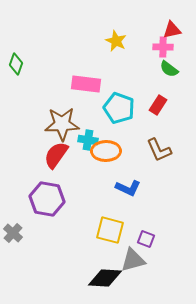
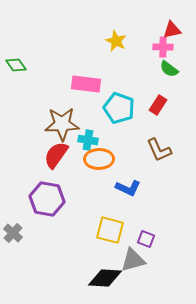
green diamond: moved 1 px down; rotated 55 degrees counterclockwise
orange ellipse: moved 7 px left, 8 px down
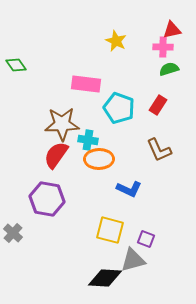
green semicircle: rotated 126 degrees clockwise
blue L-shape: moved 1 px right, 1 px down
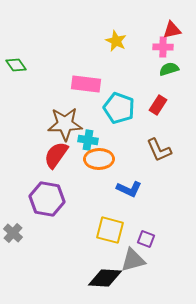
brown star: moved 3 px right
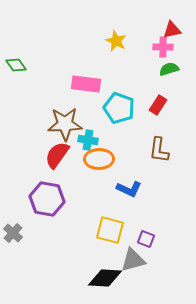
brown L-shape: rotated 32 degrees clockwise
red semicircle: moved 1 px right
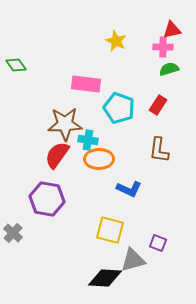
purple square: moved 12 px right, 4 px down
